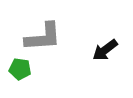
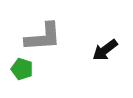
green pentagon: moved 2 px right; rotated 10 degrees clockwise
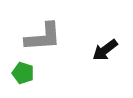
green pentagon: moved 1 px right, 4 px down
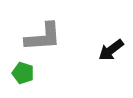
black arrow: moved 6 px right
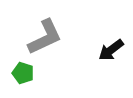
gray L-shape: moved 2 px right; rotated 21 degrees counterclockwise
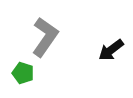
gray L-shape: rotated 30 degrees counterclockwise
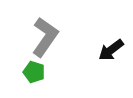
green pentagon: moved 11 px right, 1 px up
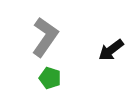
green pentagon: moved 16 px right, 6 px down
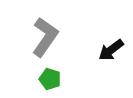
green pentagon: moved 1 px down
